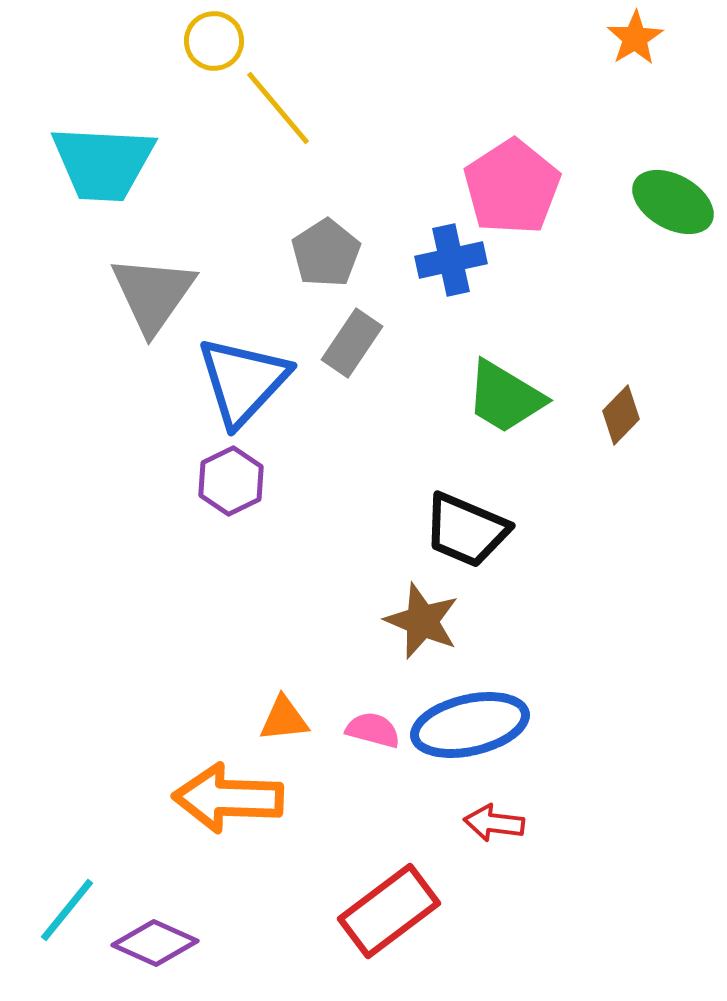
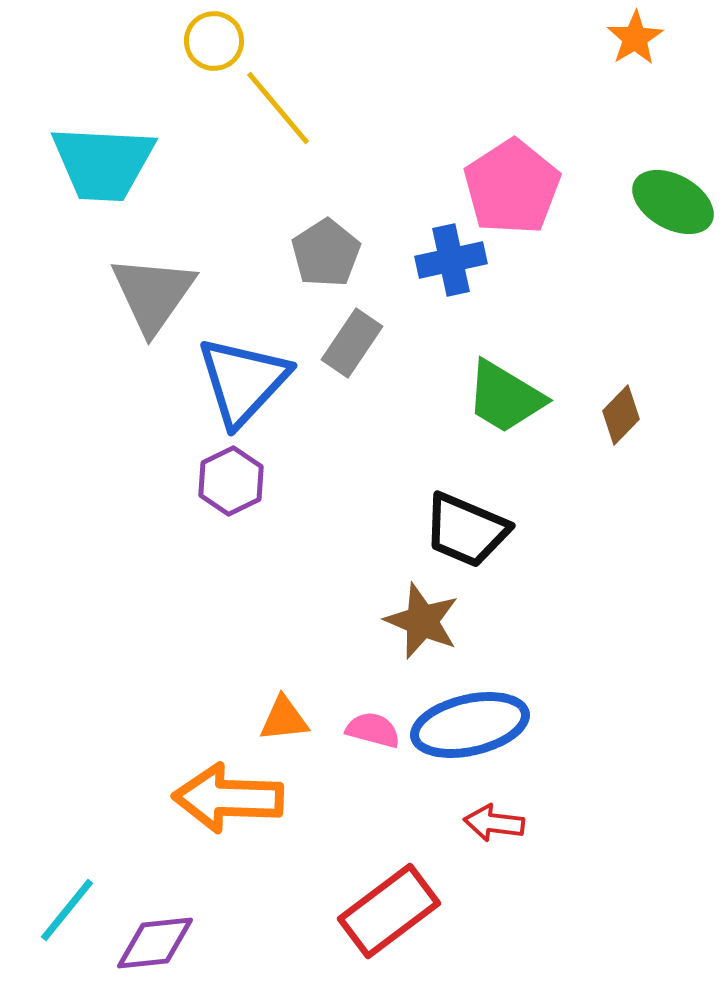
purple diamond: rotated 30 degrees counterclockwise
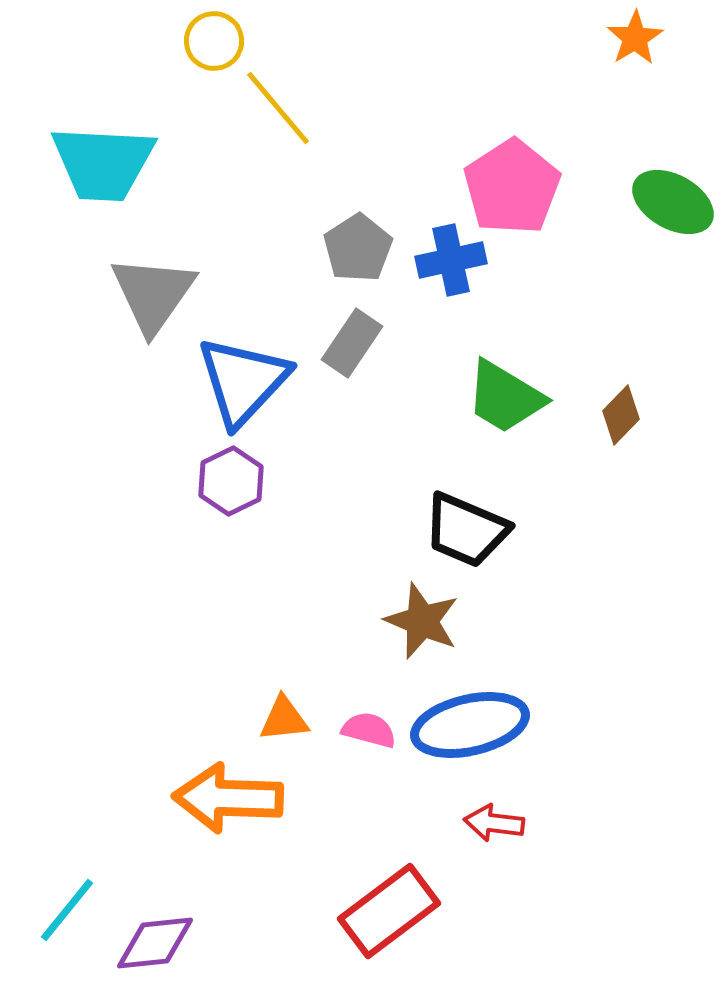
gray pentagon: moved 32 px right, 5 px up
pink semicircle: moved 4 px left
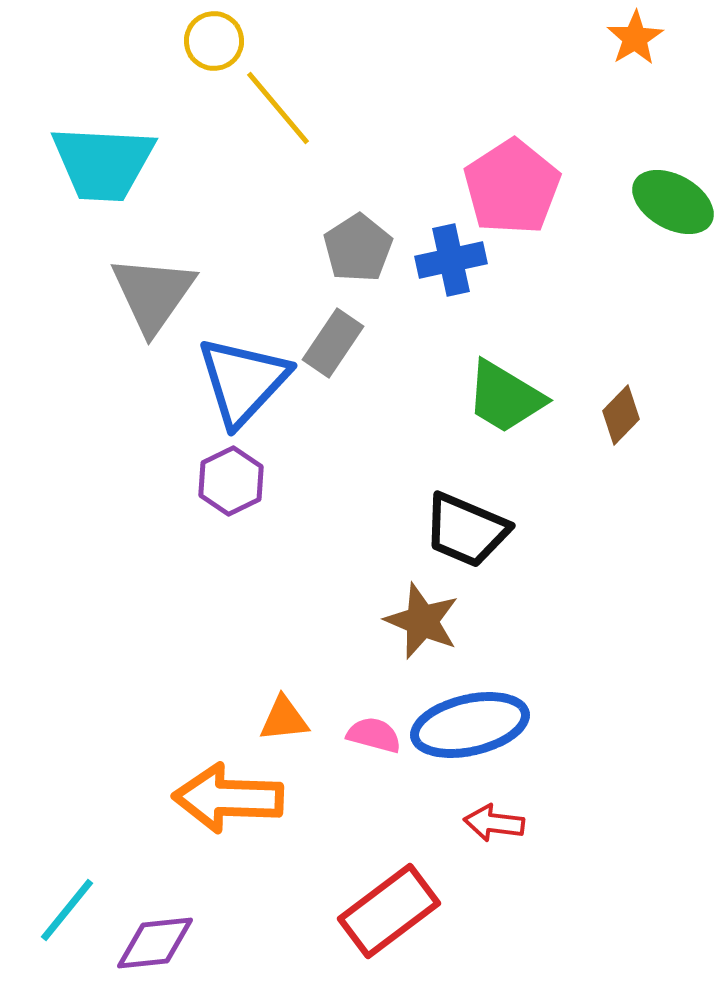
gray rectangle: moved 19 px left
pink semicircle: moved 5 px right, 5 px down
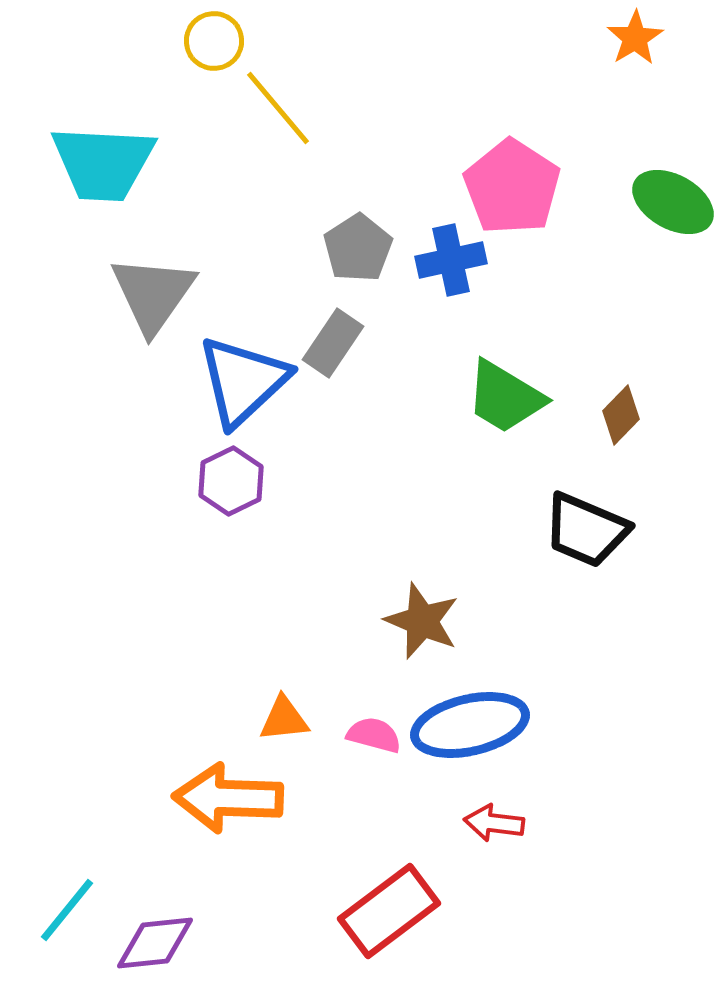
pink pentagon: rotated 6 degrees counterclockwise
blue triangle: rotated 4 degrees clockwise
black trapezoid: moved 120 px right
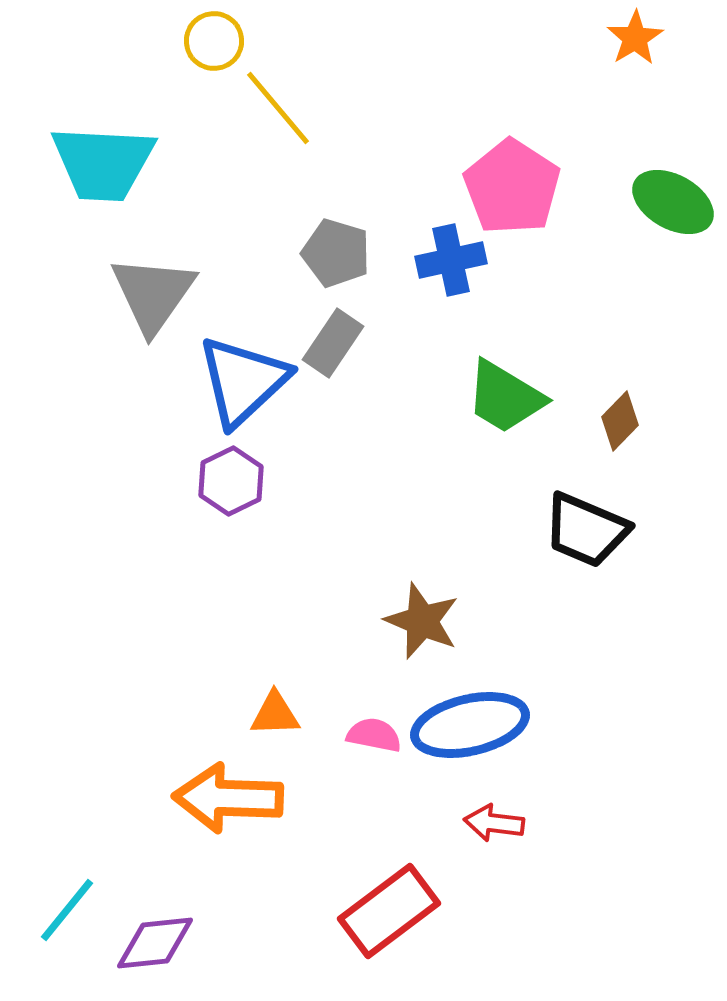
gray pentagon: moved 22 px left, 5 px down; rotated 22 degrees counterclockwise
brown diamond: moved 1 px left, 6 px down
orange triangle: moved 9 px left, 5 px up; rotated 4 degrees clockwise
pink semicircle: rotated 4 degrees counterclockwise
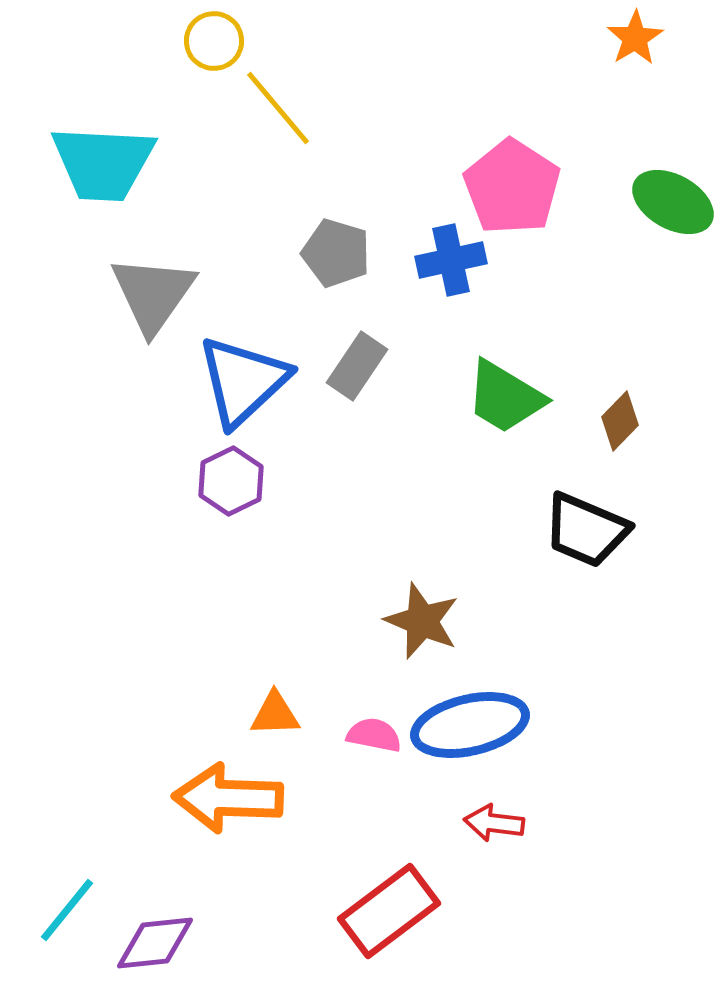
gray rectangle: moved 24 px right, 23 px down
